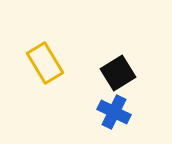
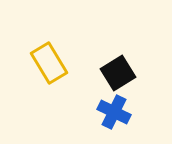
yellow rectangle: moved 4 px right
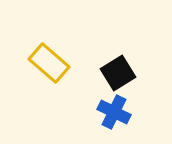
yellow rectangle: rotated 18 degrees counterclockwise
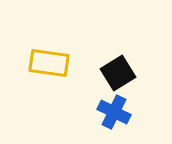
yellow rectangle: rotated 33 degrees counterclockwise
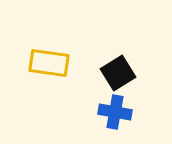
blue cross: moved 1 px right; rotated 16 degrees counterclockwise
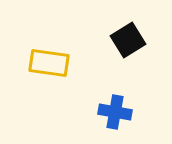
black square: moved 10 px right, 33 px up
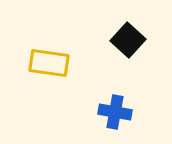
black square: rotated 16 degrees counterclockwise
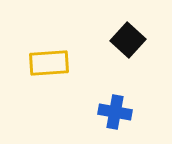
yellow rectangle: rotated 12 degrees counterclockwise
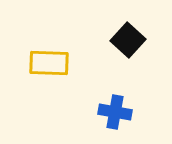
yellow rectangle: rotated 6 degrees clockwise
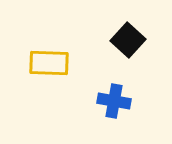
blue cross: moved 1 px left, 11 px up
